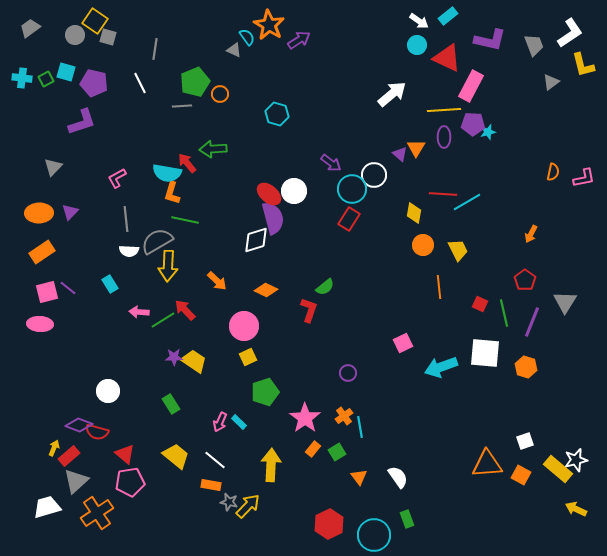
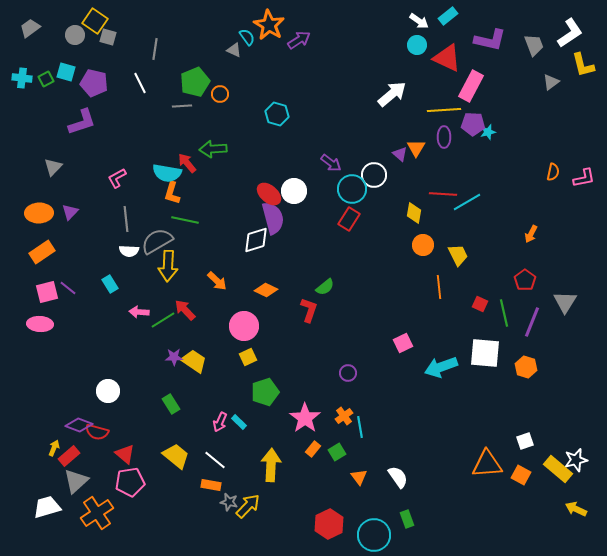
yellow trapezoid at (458, 250): moved 5 px down
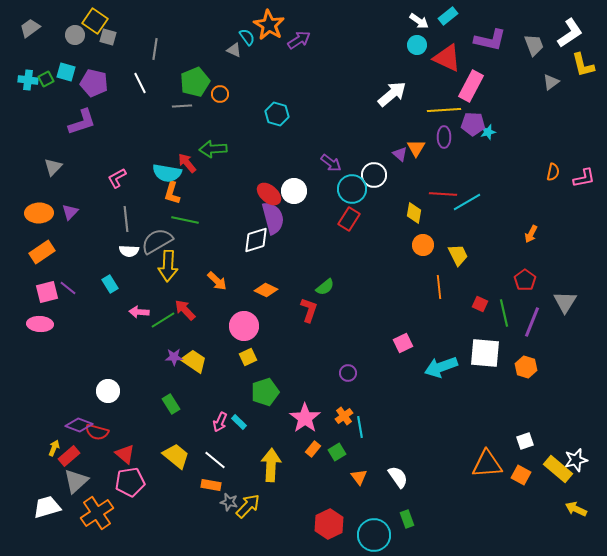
cyan cross at (22, 78): moved 6 px right, 2 px down
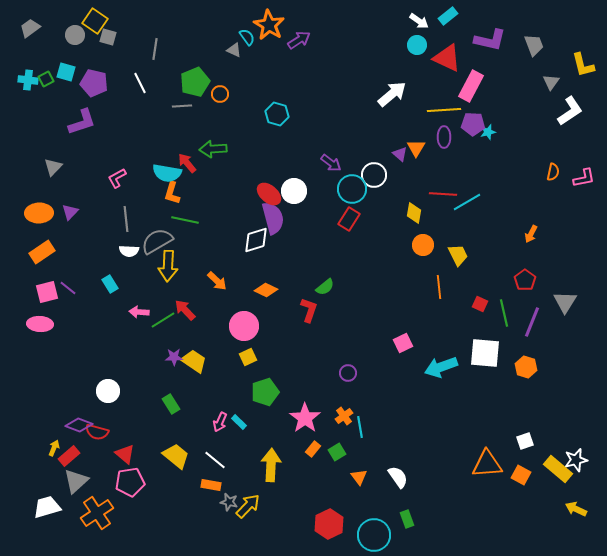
white L-shape at (570, 33): moved 78 px down
gray triangle at (551, 82): rotated 18 degrees counterclockwise
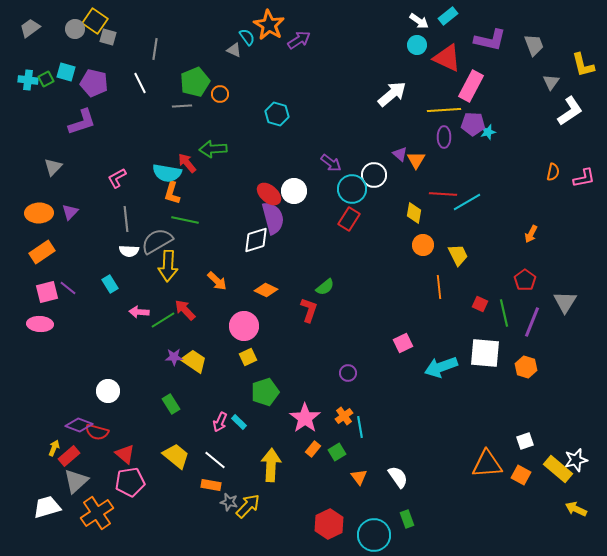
gray circle at (75, 35): moved 6 px up
orange triangle at (416, 148): moved 12 px down
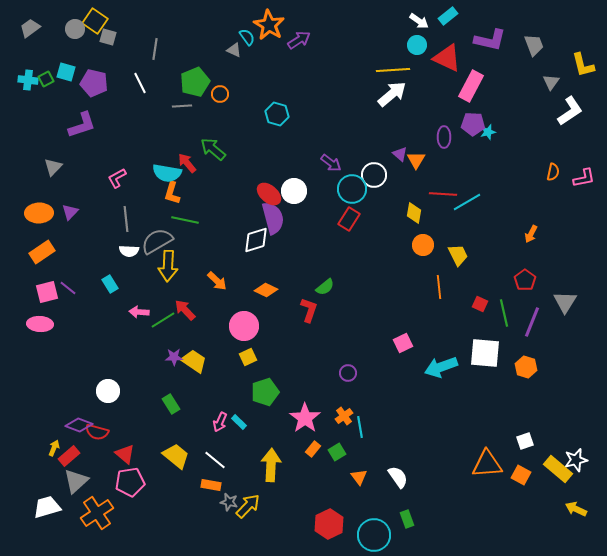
yellow line at (444, 110): moved 51 px left, 40 px up
purple L-shape at (82, 122): moved 3 px down
green arrow at (213, 149): rotated 44 degrees clockwise
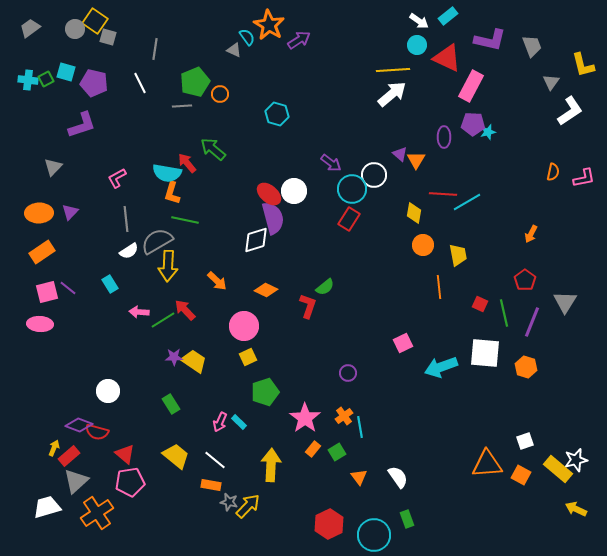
gray trapezoid at (534, 45): moved 2 px left, 1 px down
white semicircle at (129, 251): rotated 36 degrees counterclockwise
yellow trapezoid at (458, 255): rotated 15 degrees clockwise
red L-shape at (309, 310): moved 1 px left, 4 px up
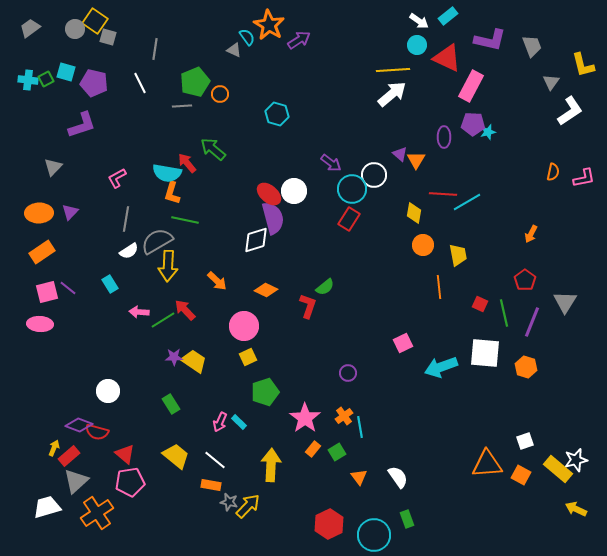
gray line at (126, 219): rotated 15 degrees clockwise
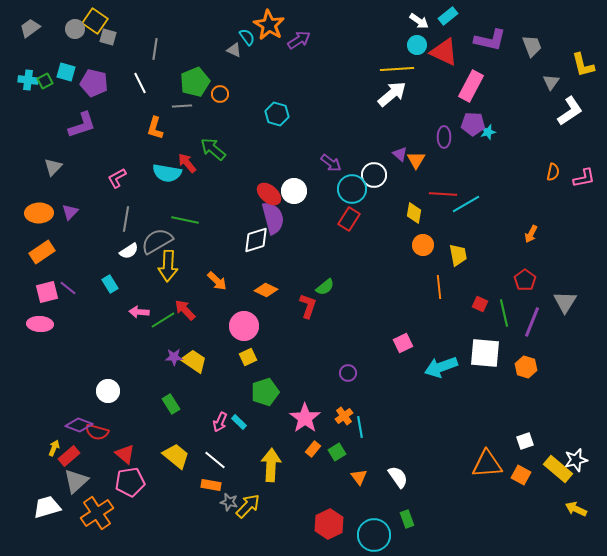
red triangle at (447, 58): moved 3 px left, 6 px up
yellow line at (393, 70): moved 4 px right, 1 px up
green square at (46, 79): moved 1 px left, 2 px down
orange L-shape at (172, 193): moved 17 px left, 65 px up
cyan line at (467, 202): moved 1 px left, 2 px down
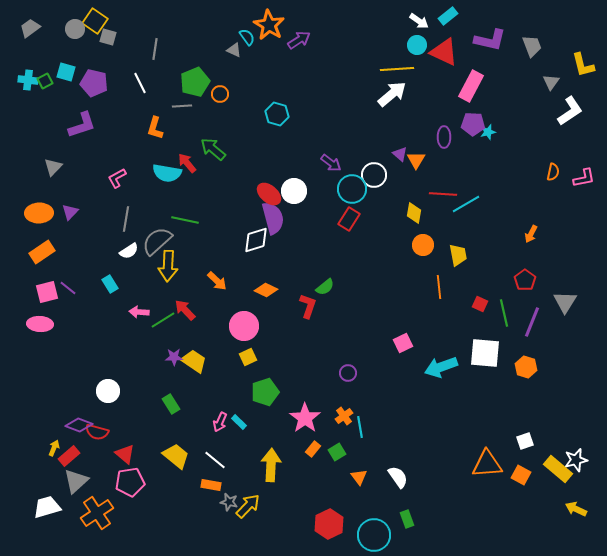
gray semicircle at (157, 241): rotated 12 degrees counterclockwise
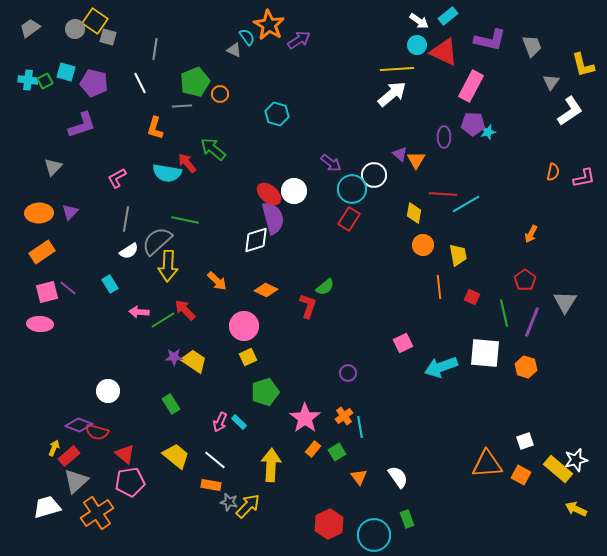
red square at (480, 304): moved 8 px left, 7 px up
